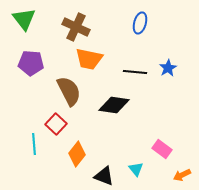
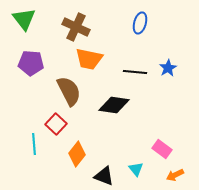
orange arrow: moved 7 px left
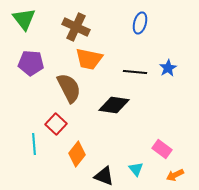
brown semicircle: moved 3 px up
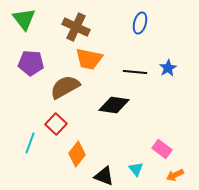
brown semicircle: moved 4 px left, 1 px up; rotated 92 degrees counterclockwise
cyan line: moved 4 px left, 1 px up; rotated 25 degrees clockwise
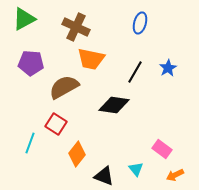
green triangle: rotated 40 degrees clockwise
orange trapezoid: moved 2 px right
black line: rotated 65 degrees counterclockwise
brown semicircle: moved 1 px left
red square: rotated 10 degrees counterclockwise
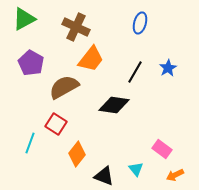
orange trapezoid: rotated 64 degrees counterclockwise
purple pentagon: rotated 25 degrees clockwise
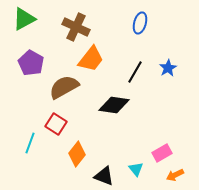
pink rectangle: moved 4 px down; rotated 66 degrees counterclockwise
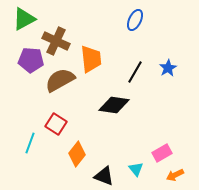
blue ellipse: moved 5 px left, 3 px up; rotated 10 degrees clockwise
brown cross: moved 20 px left, 14 px down
orange trapezoid: rotated 44 degrees counterclockwise
purple pentagon: moved 3 px up; rotated 25 degrees counterclockwise
brown semicircle: moved 4 px left, 7 px up
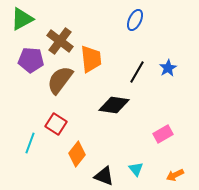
green triangle: moved 2 px left
brown cross: moved 4 px right; rotated 12 degrees clockwise
black line: moved 2 px right
brown semicircle: rotated 24 degrees counterclockwise
pink rectangle: moved 1 px right, 19 px up
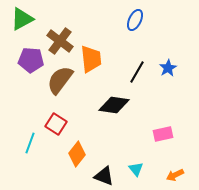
pink rectangle: rotated 18 degrees clockwise
